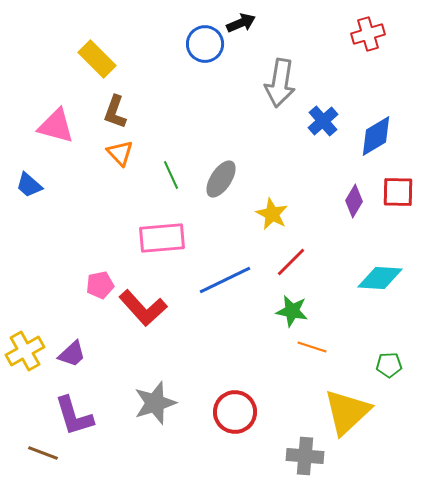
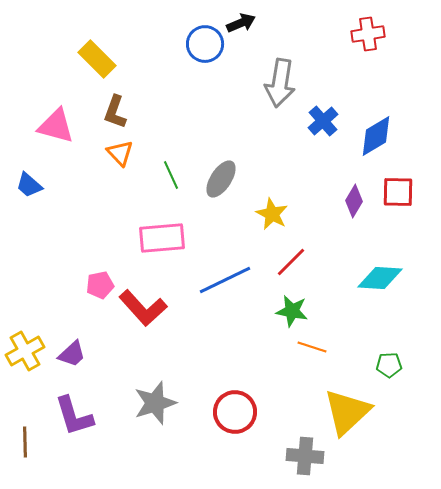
red cross: rotated 8 degrees clockwise
brown line: moved 18 px left, 11 px up; rotated 68 degrees clockwise
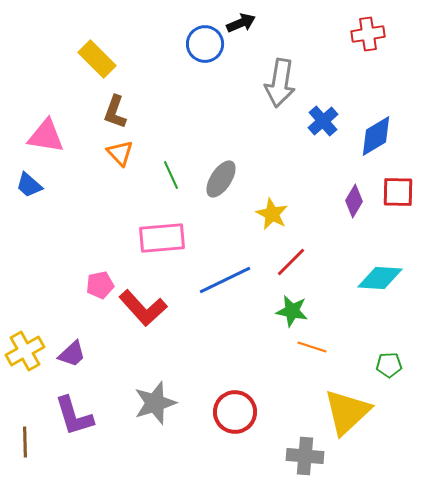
pink triangle: moved 10 px left, 10 px down; rotated 6 degrees counterclockwise
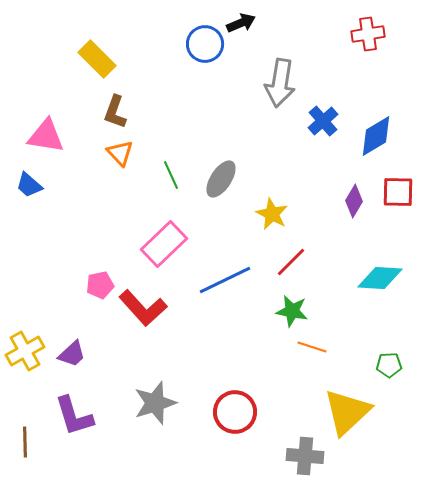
pink rectangle: moved 2 px right, 6 px down; rotated 39 degrees counterclockwise
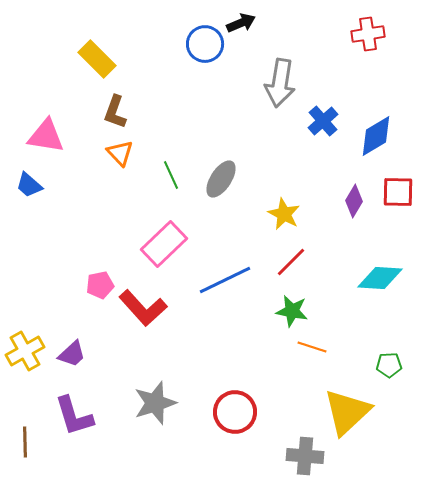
yellow star: moved 12 px right
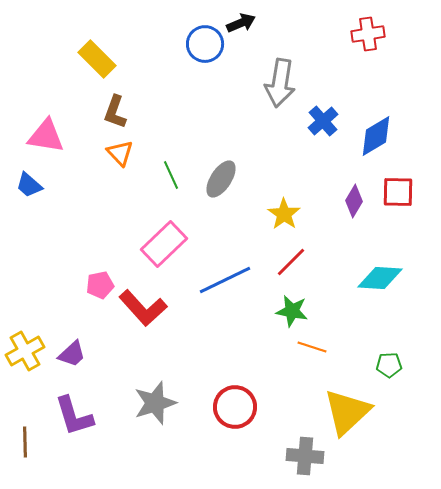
yellow star: rotated 8 degrees clockwise
red circle: moved 5 px up
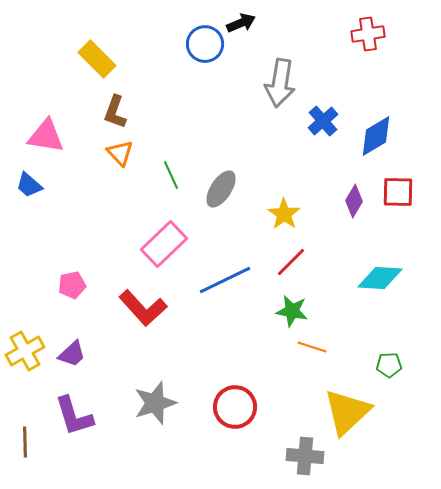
gray ellipse: moved 10 px down
pink pentagon: moved 28 px left
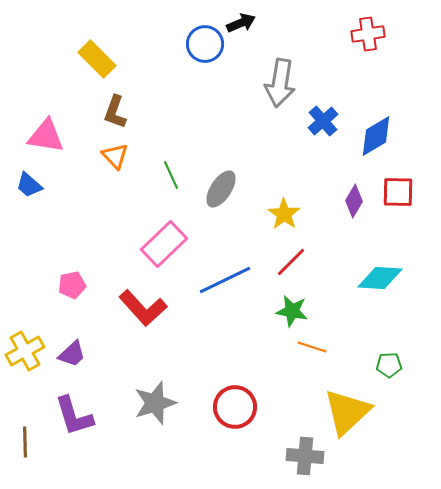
orange triangle: moved 5 px left, 3 px down
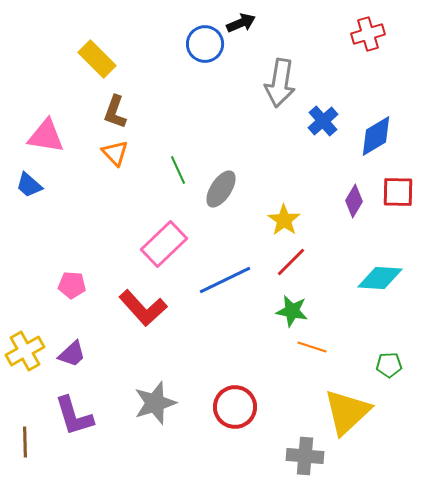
red cross: rotated 8 degrees counterclockwise
orange triangle: moved 3 px up
green line: moved 7 px right, 5 px up
yellow star: moved 6 px down
pink pentagon: rotated 16 degrees clockwise
